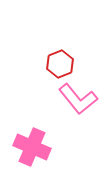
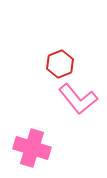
pink cross: moved 1 px down; rotated 6 degrees counterclockwise
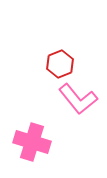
pink cross: moved 6 px up
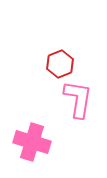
pink L-shape: rotated 132 degrees counterclockwise
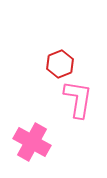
pink cross: rotated 12 degrees clockwise
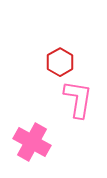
red hexagon: moved 2 px up; rotated 8 degrees counterclockwise
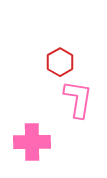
pink cross: rotated 30 degrees counterclockwise
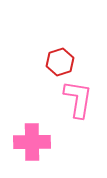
red hexagon: rotated 12 degrees clockwise
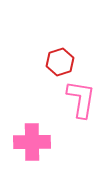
pink L-shape: moved 3 px right
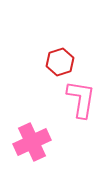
pink cross: rotated 24 degrees counterclockwise
